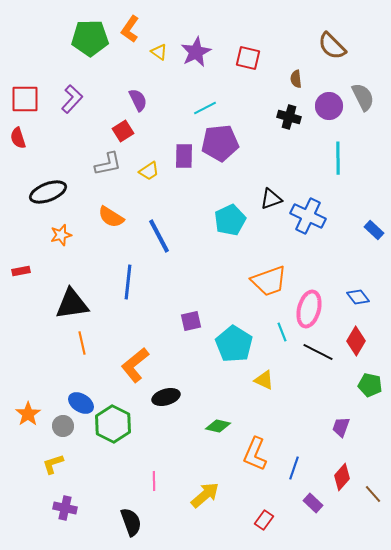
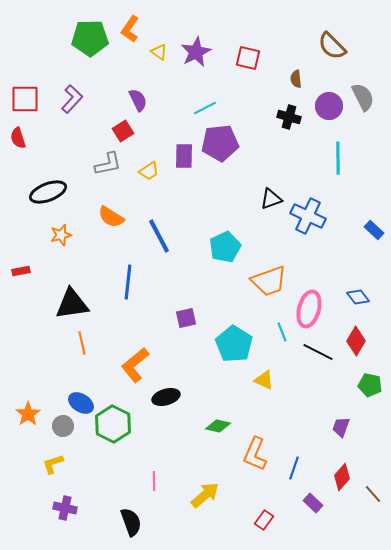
cyan pentagon at (230, 220): moved 5 px left, 27 px down
purple square at (191, 321): moved 5 px left, 3 px up
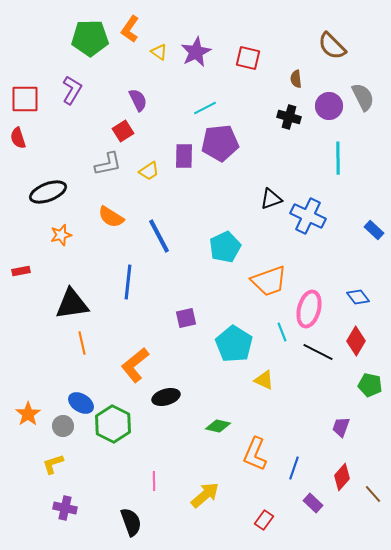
purple L-shape at (72, 99): moved 9 px up; rotated 12 degrees counterclockwise
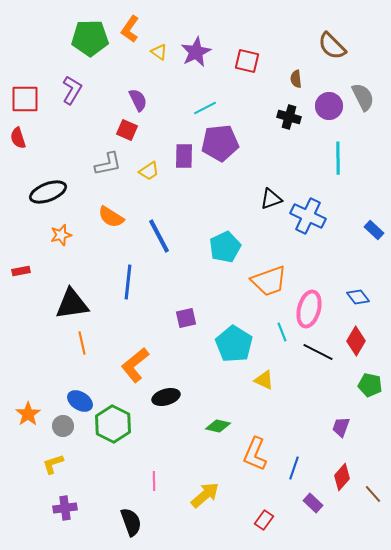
red square at (248, 58): moved 1 px left, 3 px down
red square at (123, 131): moved 4 px right, 1 px up; rotated 35 degrees counterclockwise
blue ellipse at (81, 403): moved 1 px left, 2 px up
purple cross at (65, 508): rotated 20 degrees counterclockwise
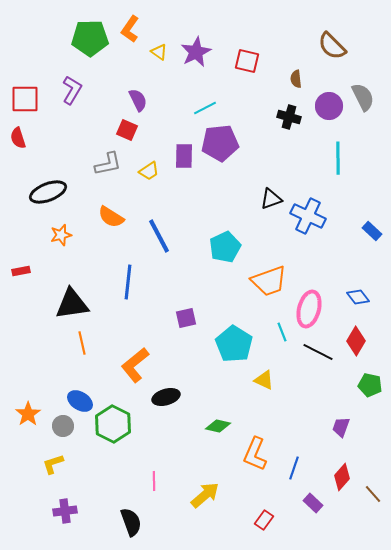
blue rectangle at (374, 230): moved 2 px left, 1 px down
purple cross at (65, 508): moved 3 px down
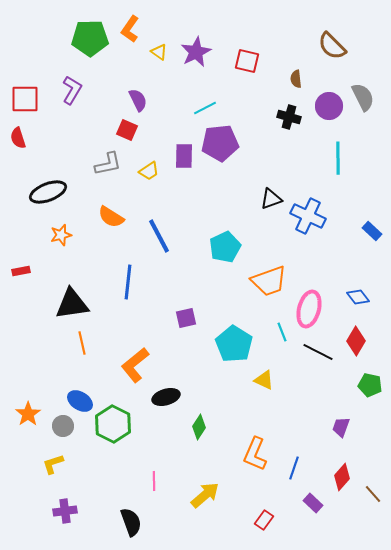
green diamond at (218, 426): moved 19 px left, 1 px down; rotated 70 degrees counterclockwise
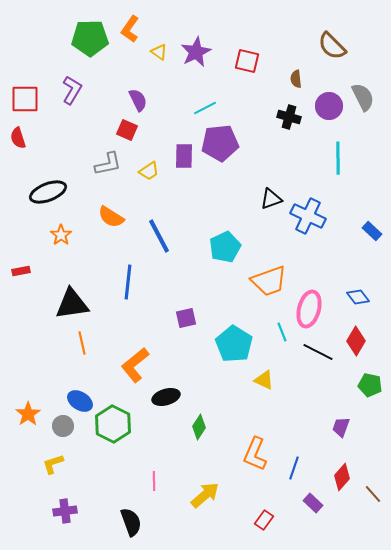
orange star at (61, 235): rotated 20 degrees counterclockwise
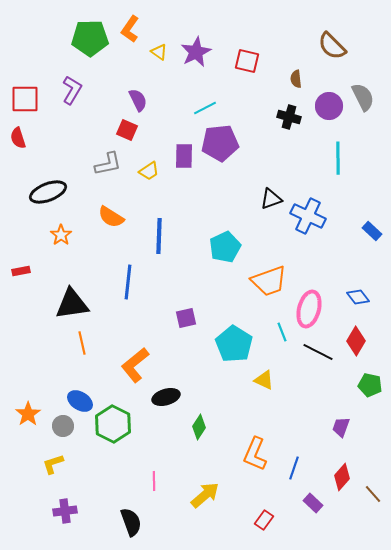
blue line at (159, 236): rotated 30 degrees clockwise
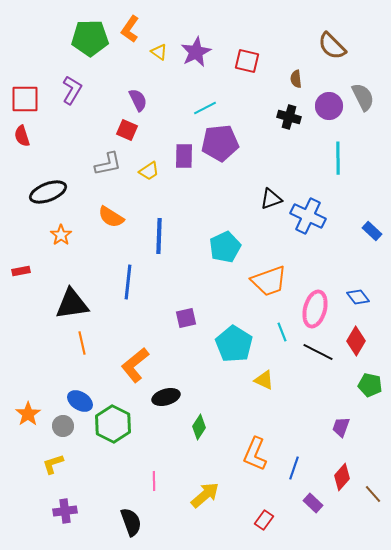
red semicircle at (18, 138): moved 4 px right, 2 px up
pink ellipse at (309, 309): moved 6 px right
